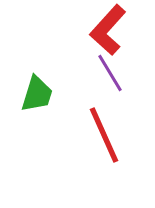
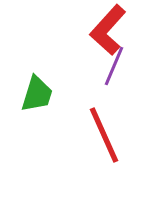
purple line: moved 4 px right, 7 px up; rotated 54 degrees clockwise
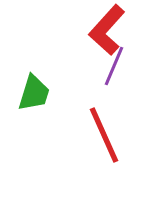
red L-shape: moved 1 px left
green trapezoid: moved 3 px left, 1 px up
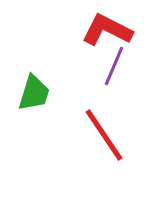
red L-shape: rotated 75 degrees clockwise
red line: rotated 10 degrees counterclockwise
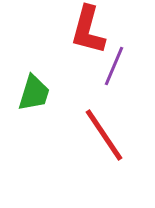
red L-shape: moved 19 px left; rotated 102 degrees counterclockwise
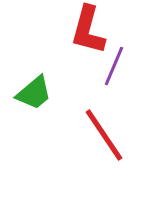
green trapezoid: rotated 33 degrees clockwise
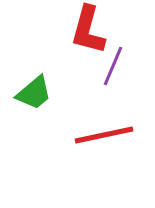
purple line: moved 1 px left
red line: rotated 68 degrees counterclockwise
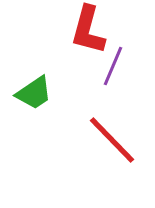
green trapezoid: rotated 6 degrees clockwise
red line: moved 8 px right, 5 px down; rotated 58 degrees clockwise
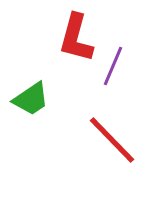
red L-shape: moved 12 px left, 8 px down
green trapezoid: moved 3 px left, 6 px down
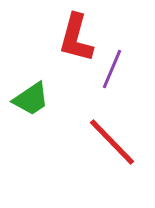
purple line: moved 1 px left, 3 px down
red line: moved 2 px down
